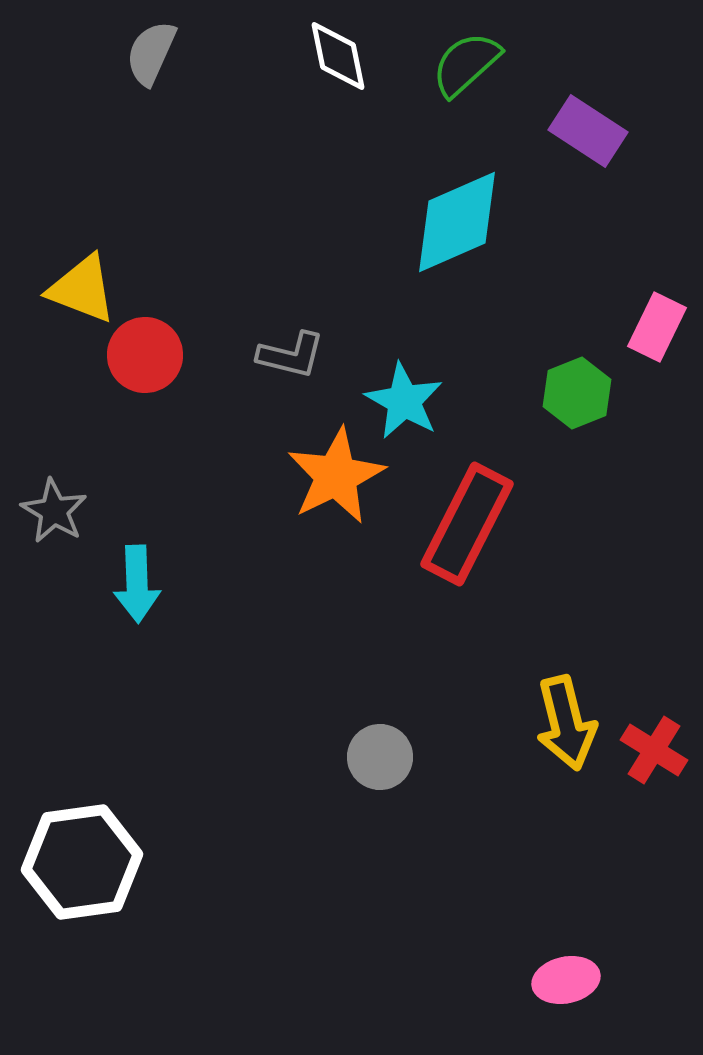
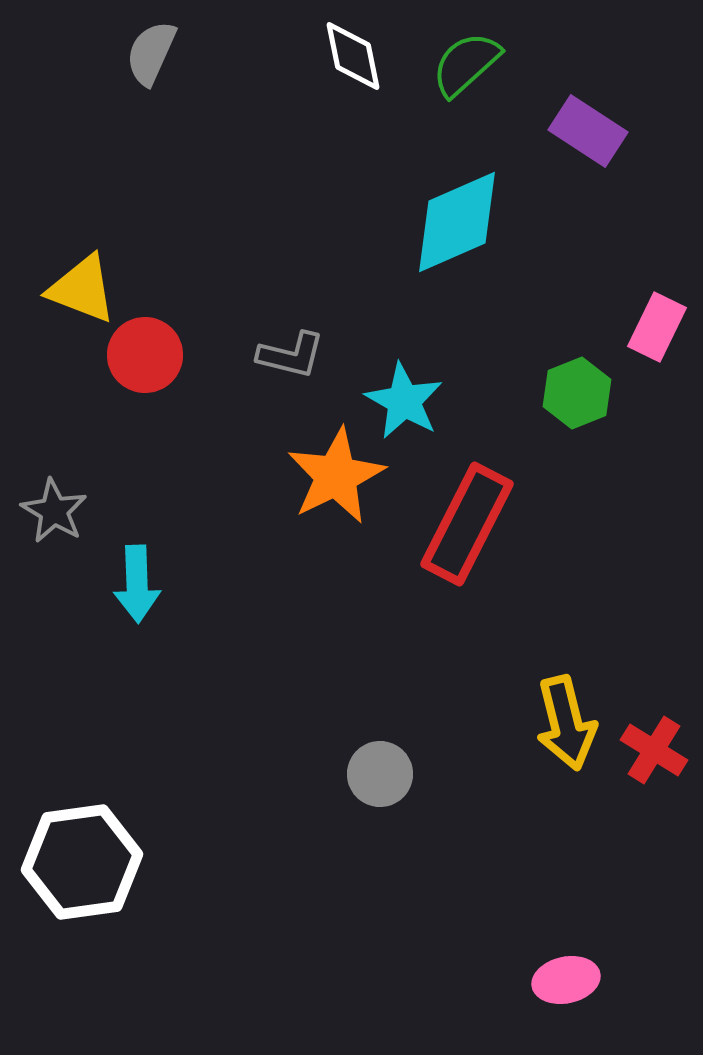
white diamond: moved 15 px right
gray circle: moved 17 px down
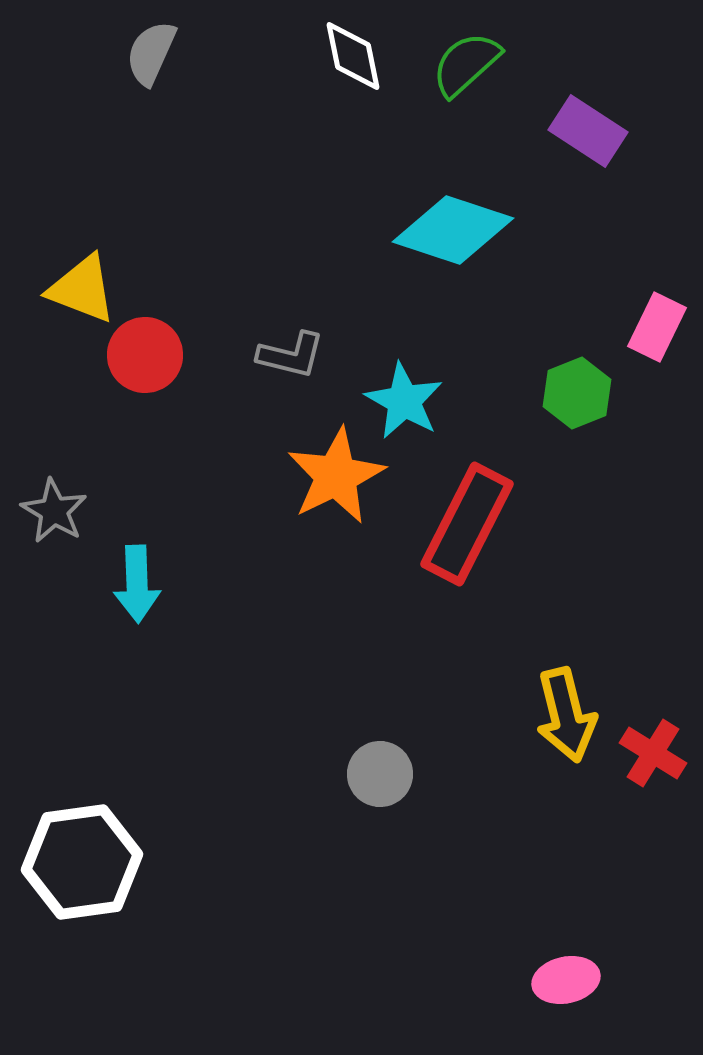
cyan diamond: moved 4 px left, 8 px down; rotated 42 degrees clockwise
yellow arrow: moved 8 px up
red cross: moved 1 px left, 3 px down
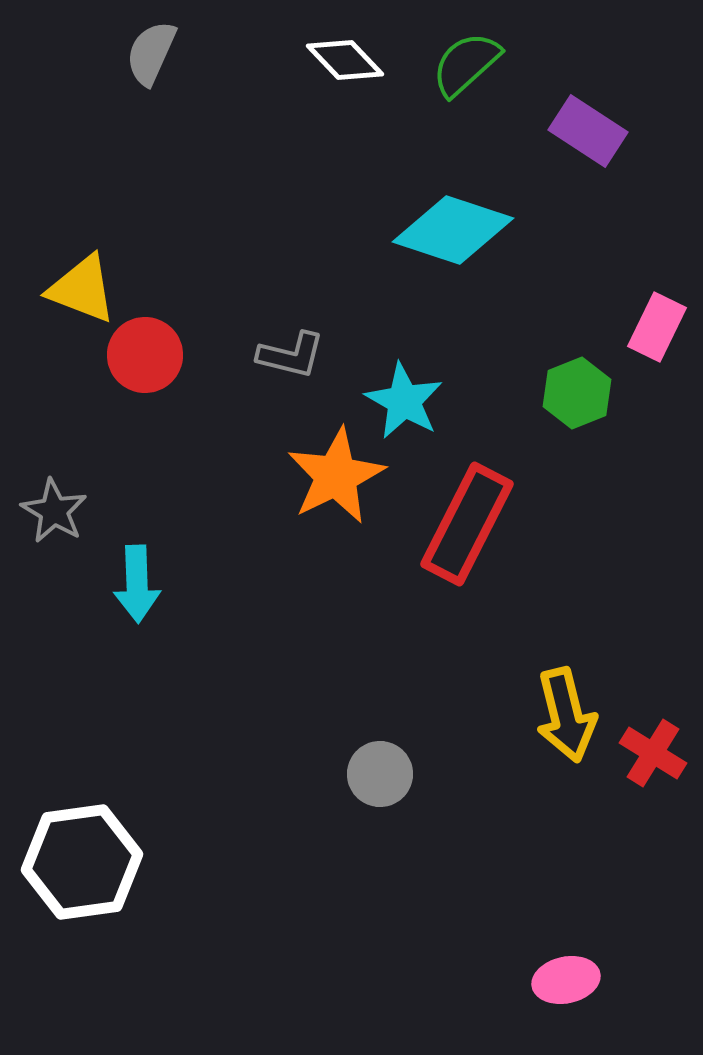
white diamond: moved 8 px left, 4 px down; rotated 32 degrees counterclockwise
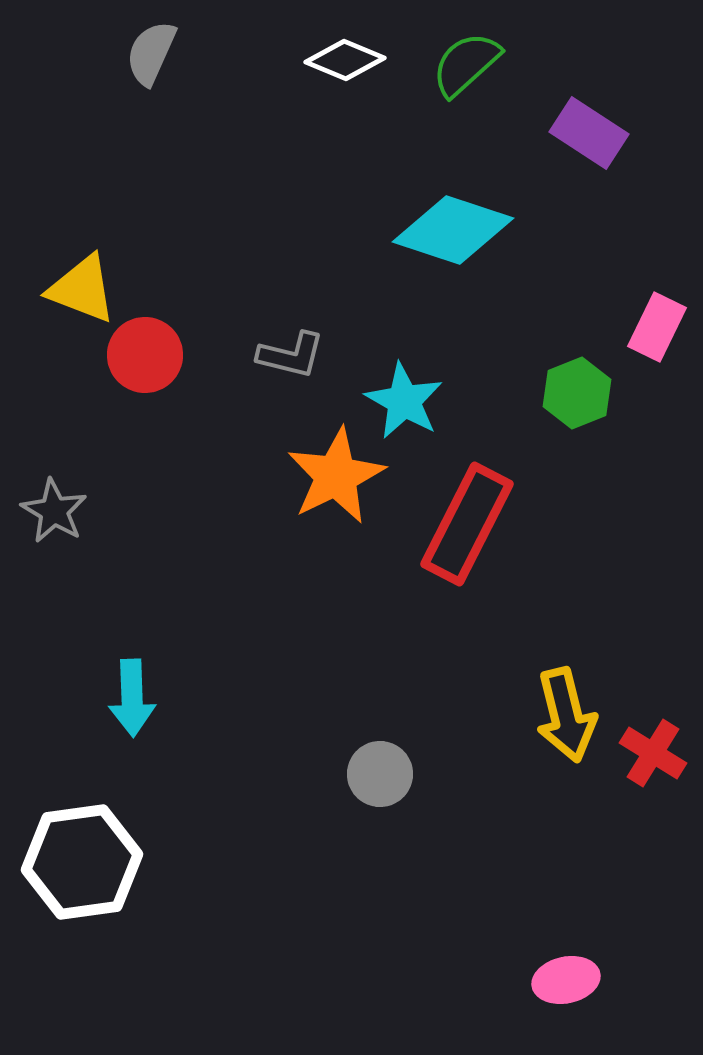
white diamond: rotated 24 degrees counterclockwise
purple rectangle: moved 1 px right, 2 px down
cyan arrow: moved 5 px left, 114 px down
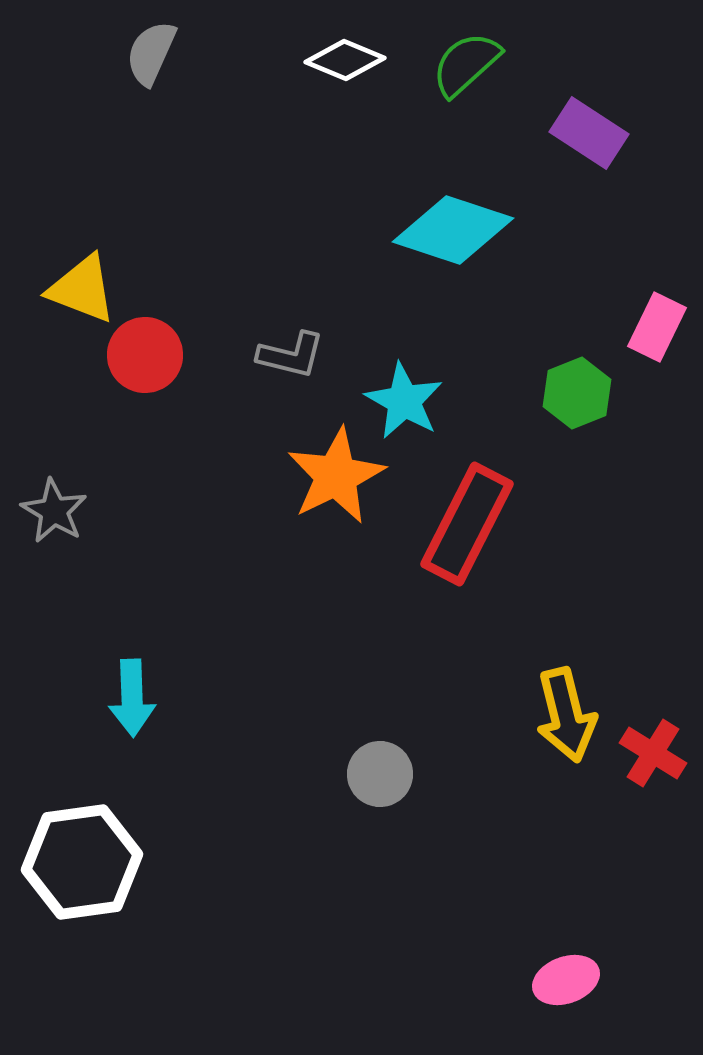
pink ellipse: rotated 8 degrees counterclockwise
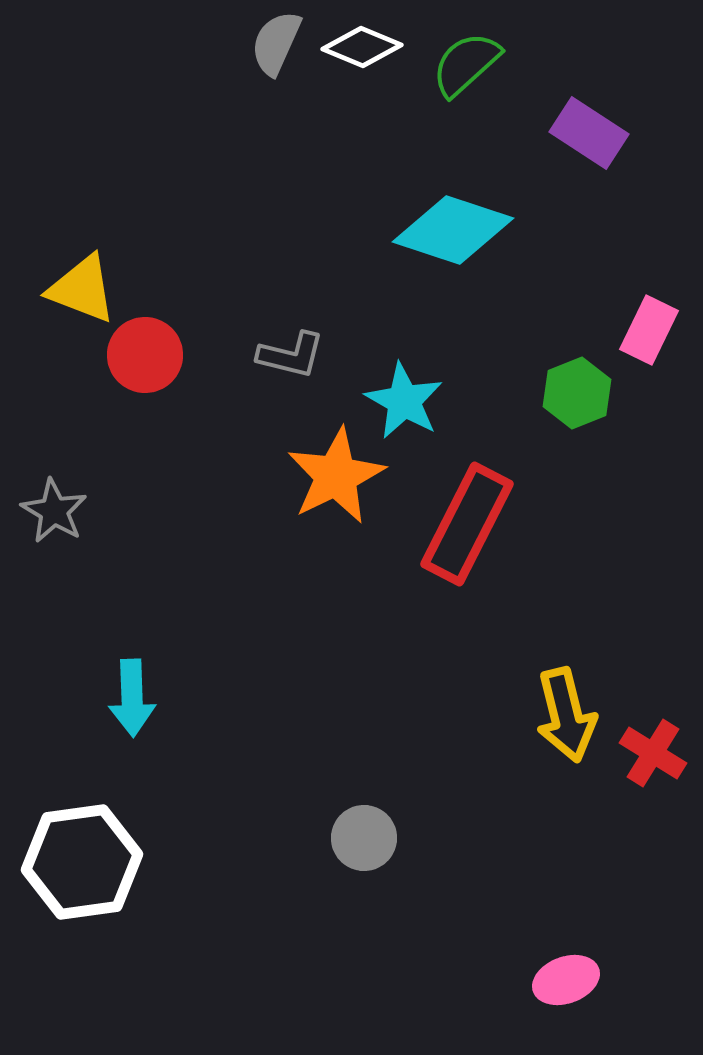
gray semicircle: moved 125 px right, 10 px up
white diamond: moved 17 px right, 13 px up
pink rectangle: moved 8 px left, 3 px down
gray circle: moved 16 px left, 64 px down
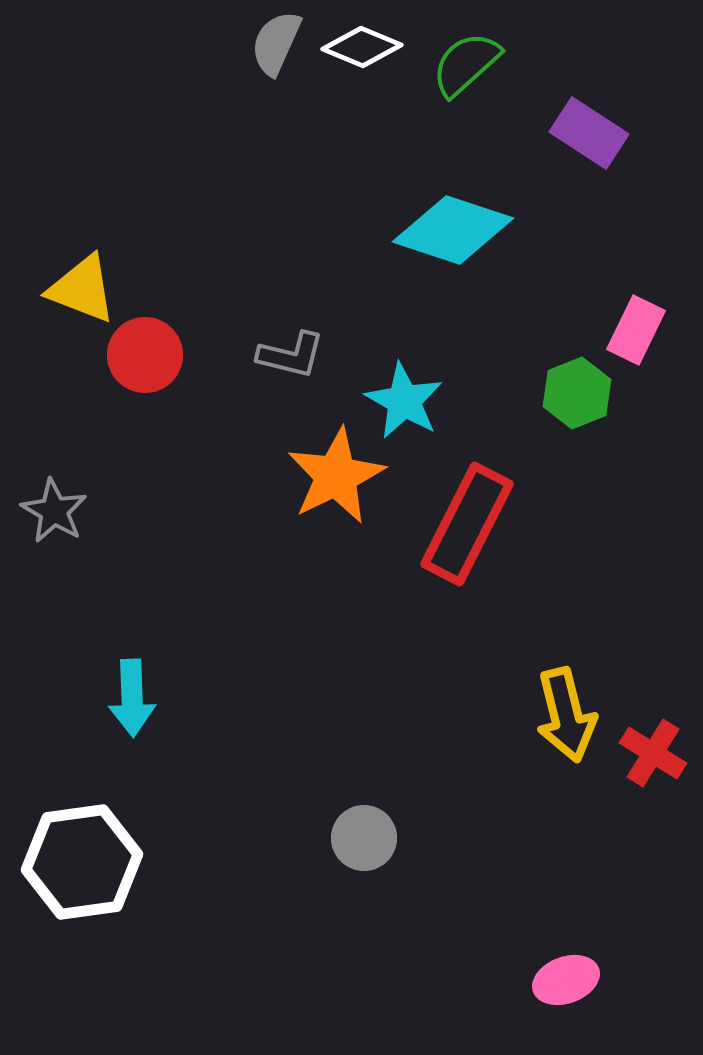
pink rectangle: moved 13 px left
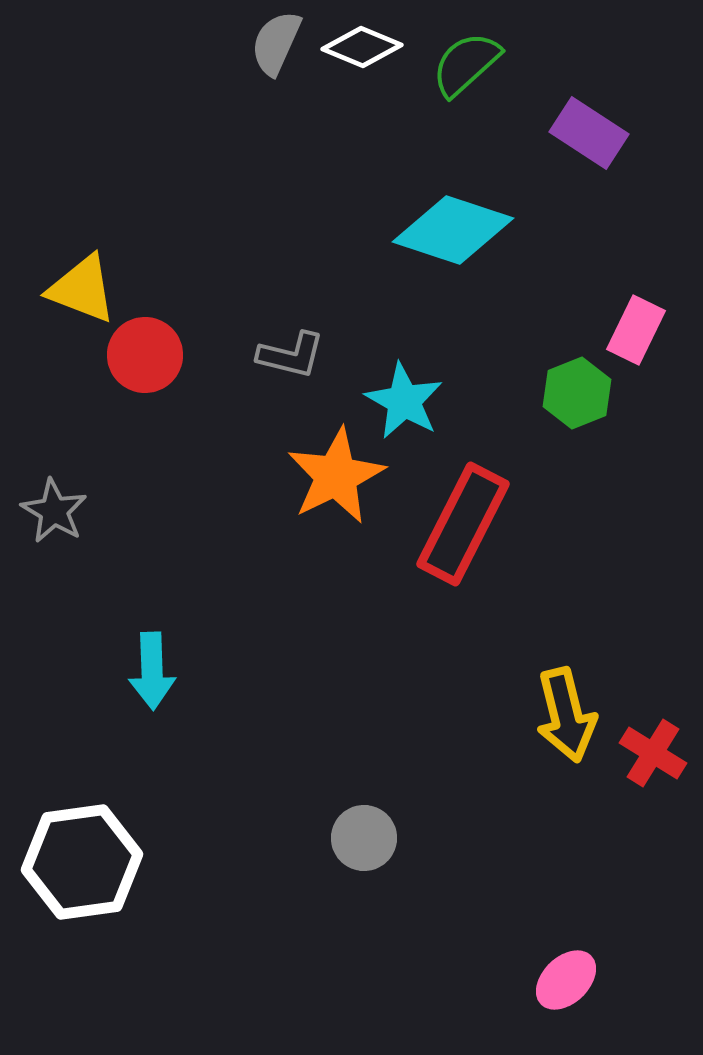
red rectangle: moved 4 px left
cyan arrow: moved 20 px right, 27 px up
pink ellipse: rotated 24 degrees counterclockwise
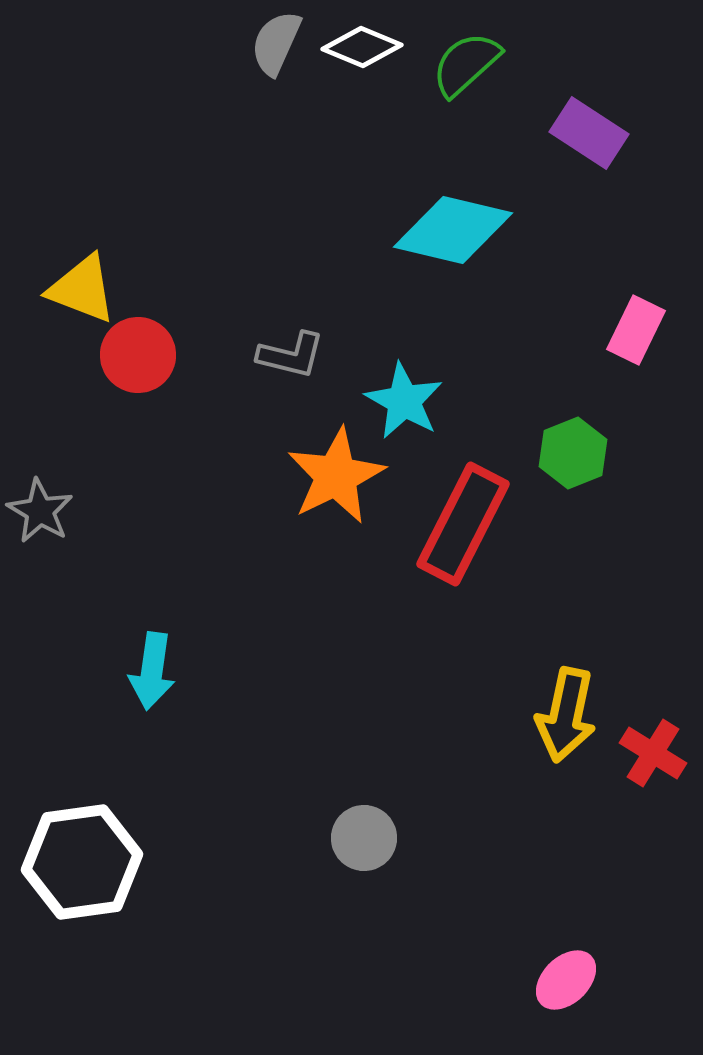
cyan diamond: rotated 5 degrees counterclockwise
red circle: moved 7 px left
green hexagon: moved 4 px left, 60 px down
gray star: moved 14 px left
cyan arrow: rotated 10 degrees clockwise
yellow arrow: rotated 26 degrees clockwise
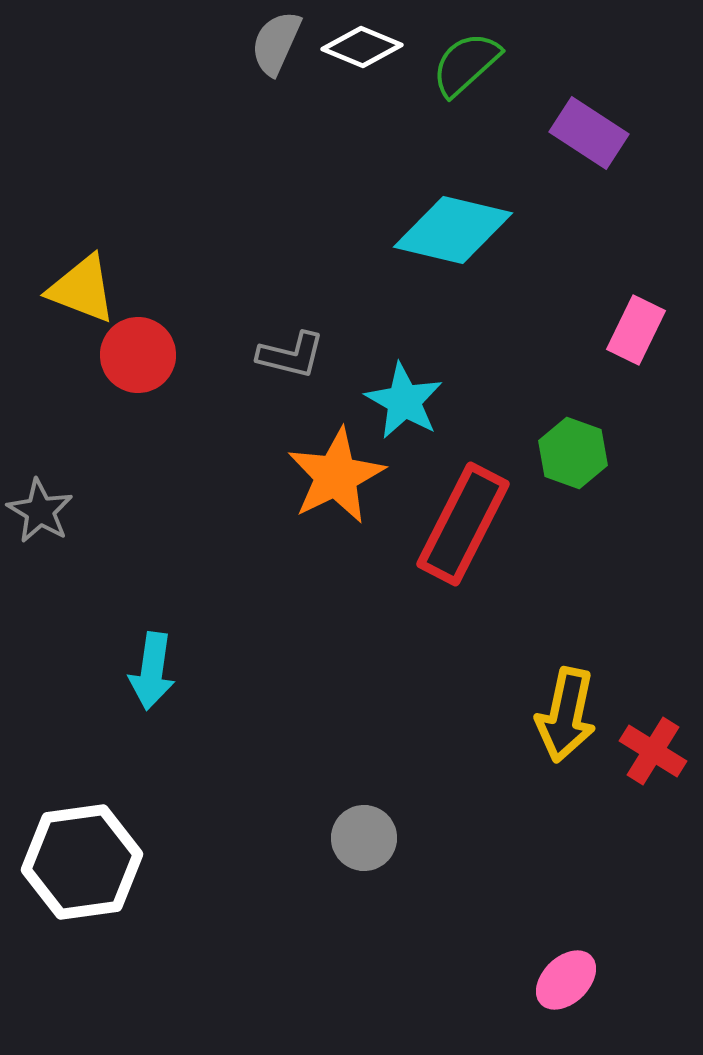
green hexagon: rotated 18 degrees counterclockwise
red cross: moved 2 px up
